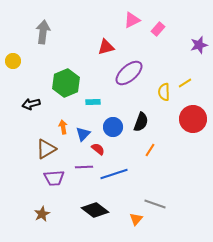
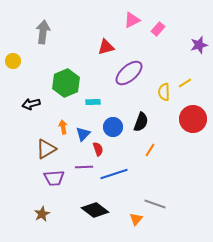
red semicircle: rotated 32 degrees clockwise
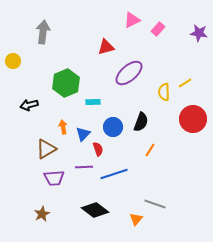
purple star: moved 12 px up; rotated 24 degrees clockwise
black arrow: moved 2 px left, 1 px down
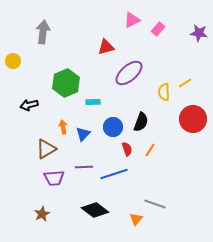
red semicircle: moved 29 px right
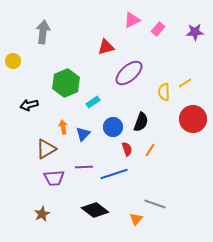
purple star: moved 4 px left, 1 px up; rotated 12 degrees counterclockwise
cyan rectangle: rotated 32 degrees counterclockwise
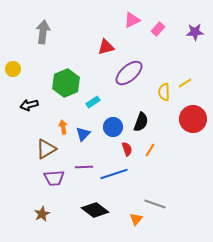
yellow circle: moved 8 px down
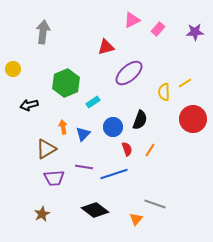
black semicircle: moved 1 px left, 2 px up
purple line: rotated 12 degrees clockwise
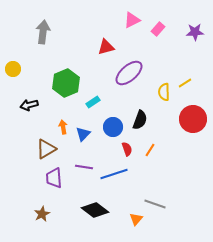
purple trapezoid: rotated 90 degrees clockwise
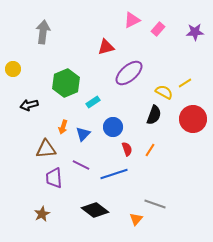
yellow semicircle: rotated 120 degrees clockwise
black semicircle: moved 14 px right, 5 px up
orange arrow: rotated 152 degrees counterclockwise
brown triangle: rotated 25 degrees clockwise
purple line: moved 3 px left, 2 px up; rotated 18 degrees clockwise
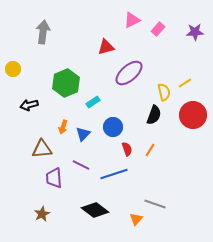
yellow semicircle: rotated 48 degrees clockwise
red circle: moved 4 px up
brown triangle: moved 4 px left
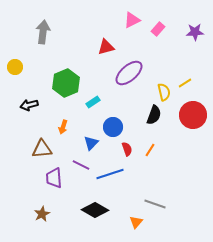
yellow circle: moved 2 px right, 2 px up
blue triangle: moved 8 px right, 9 px down
blue line: moved 4 px left
black diamond: rotated 8 degrees counterclockwise
orange triangle: moved 3 px down
